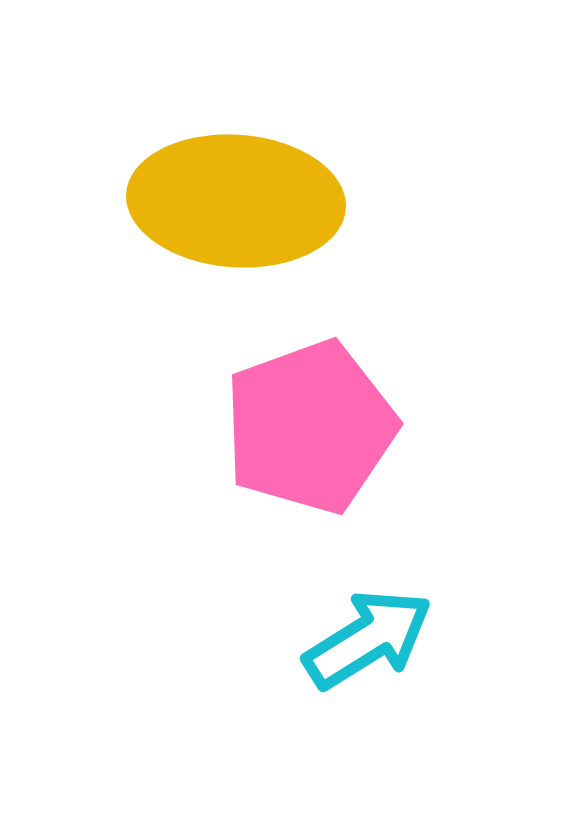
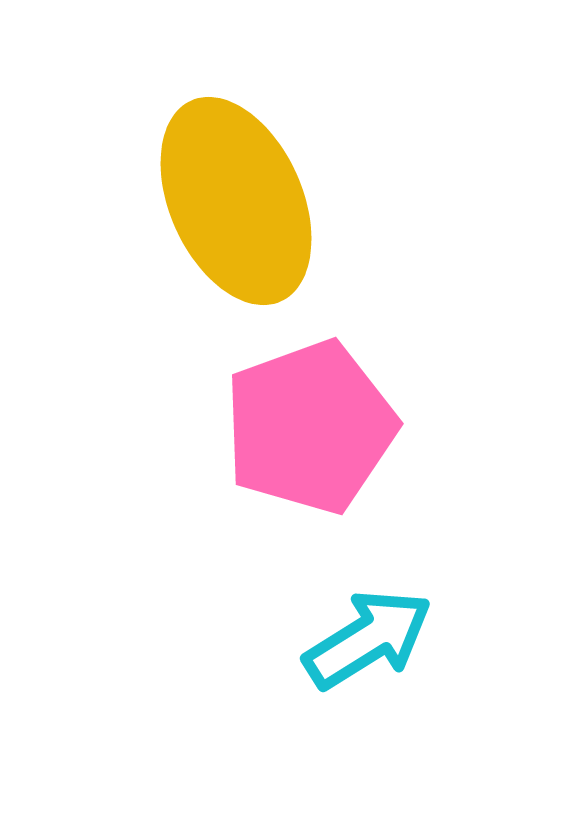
yellow ellipse: rotated 62 degrees clockwise
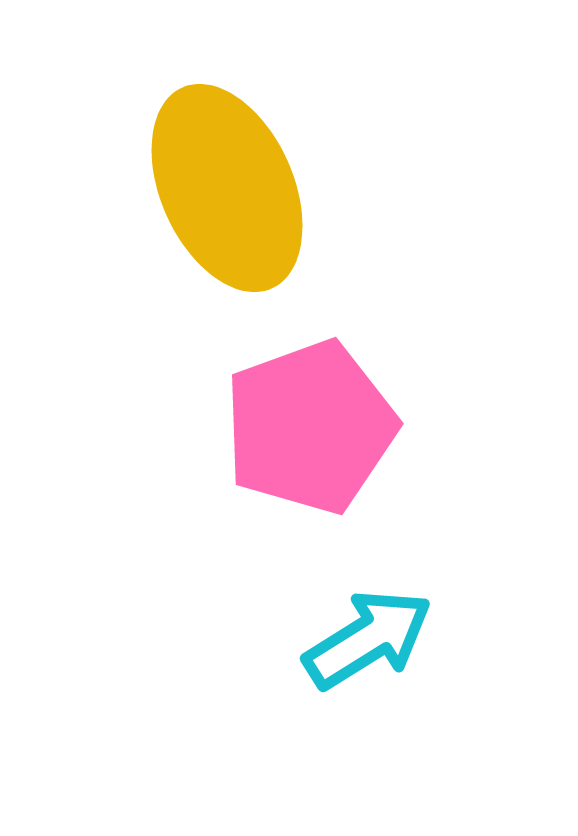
yellow ellipse: moved 9 px left, 13 px up
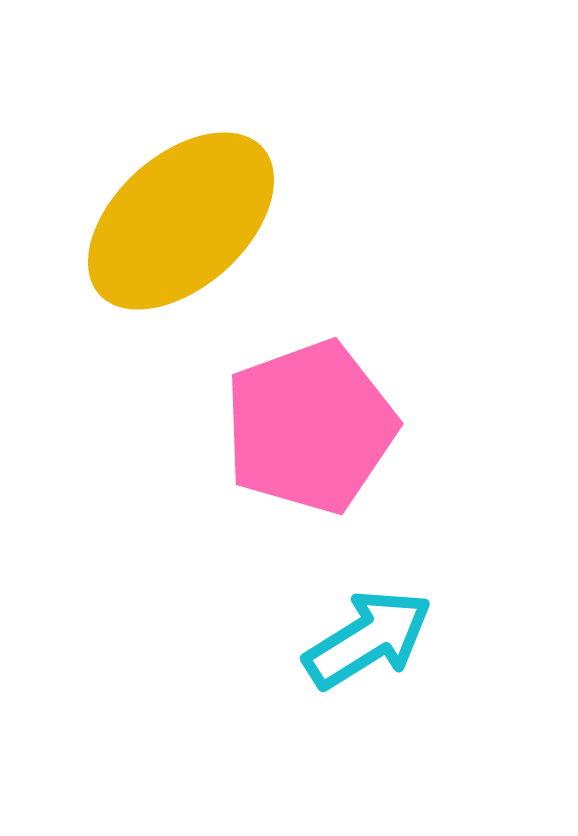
yellow ellipse: moved 46 px left, 33 px down; rotated 72 degrees clockwise
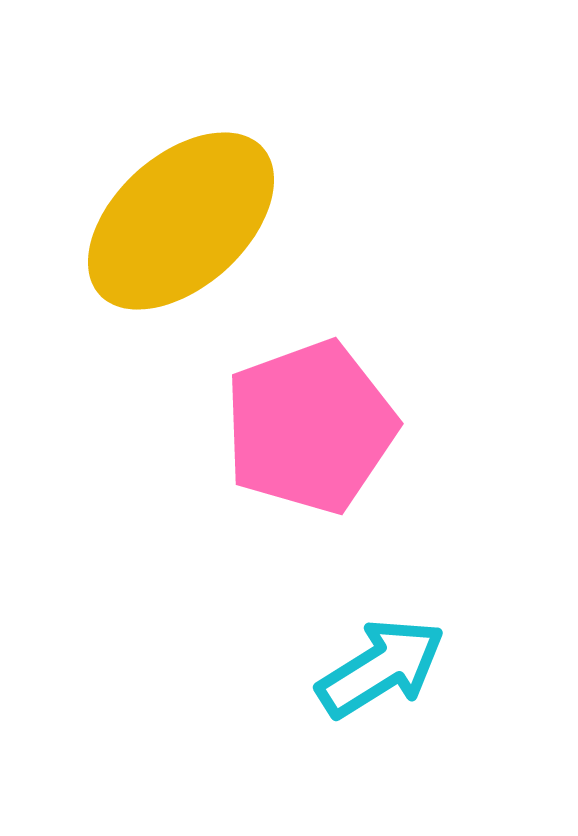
cyan arrow: moved 13 px right, 29 px down
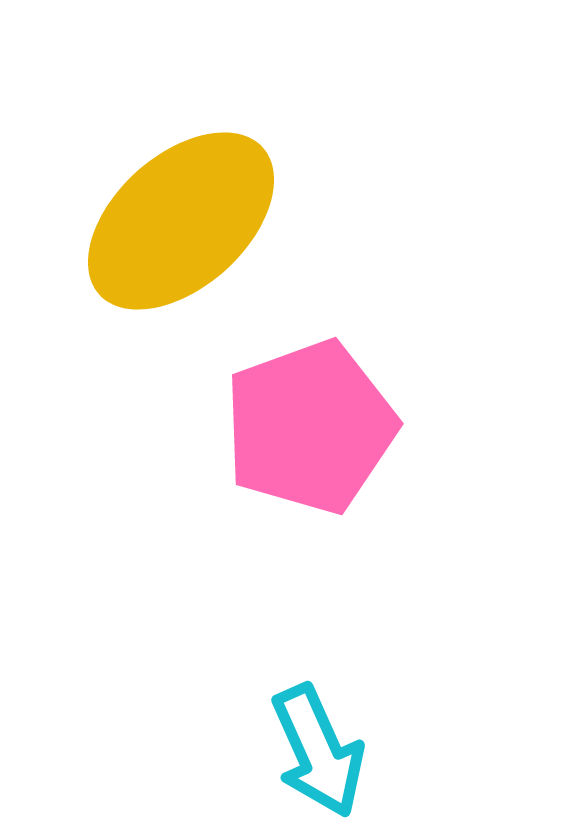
cyan arrow: moved 63 px left, 83 px down; rotated 98 degrees clockwise
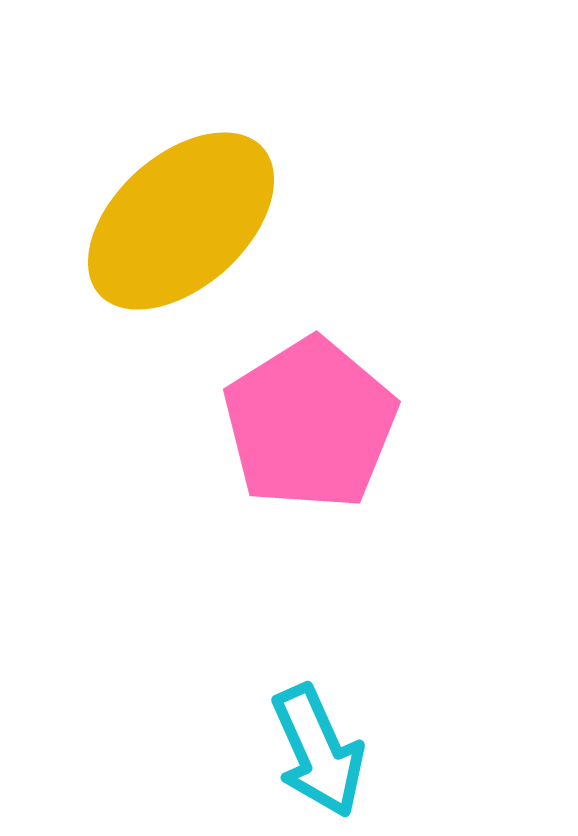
pink pentagon: moved 3 px up; rotated 12 degrees counterclockwise
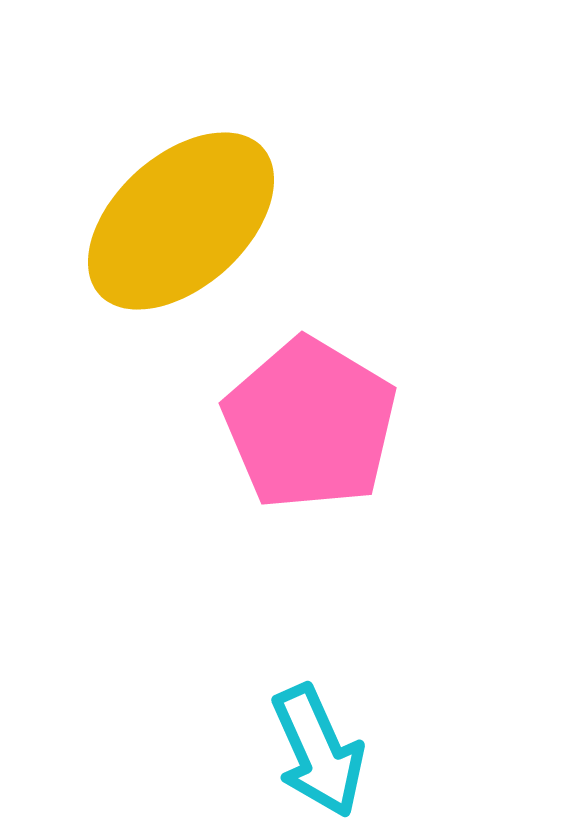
pink pentagon: rotated 9 degrees counterclockwise
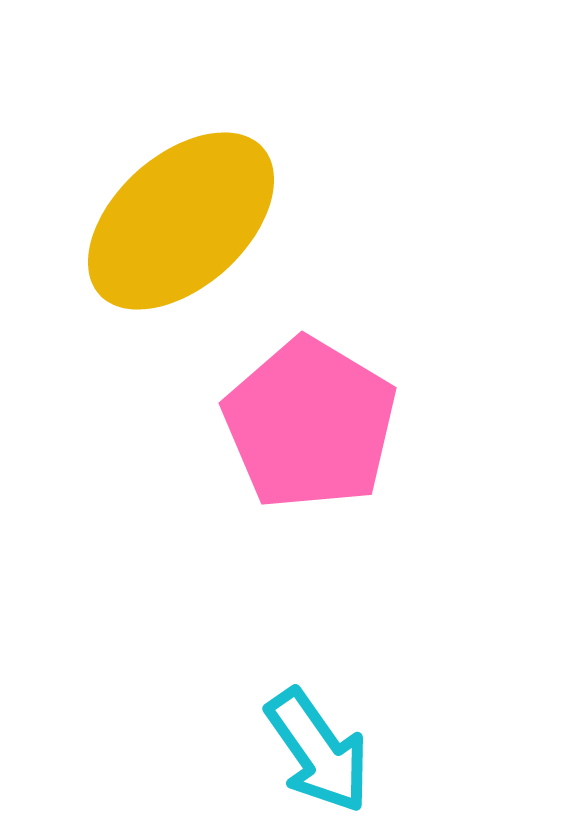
cyan arrow: rotated 11 degrees counterclockwise
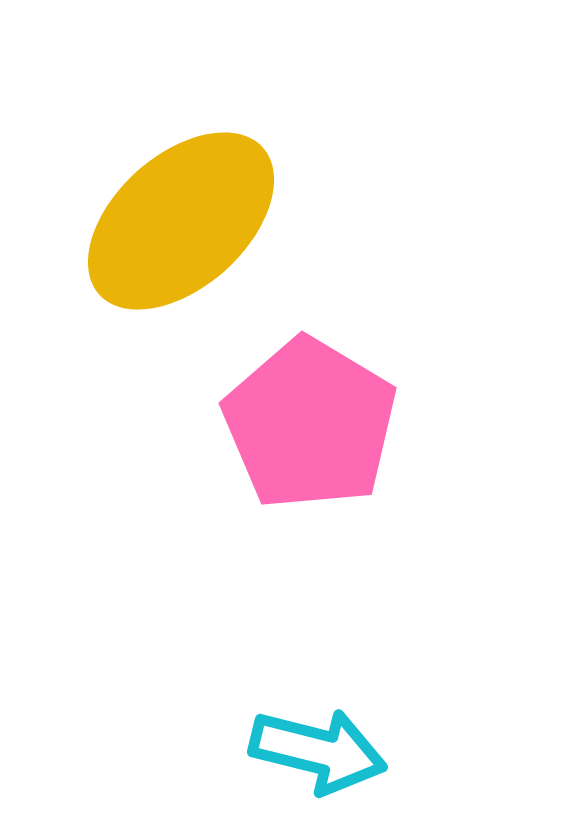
cyan arrow: rotated 41 degrees counterclockwise
